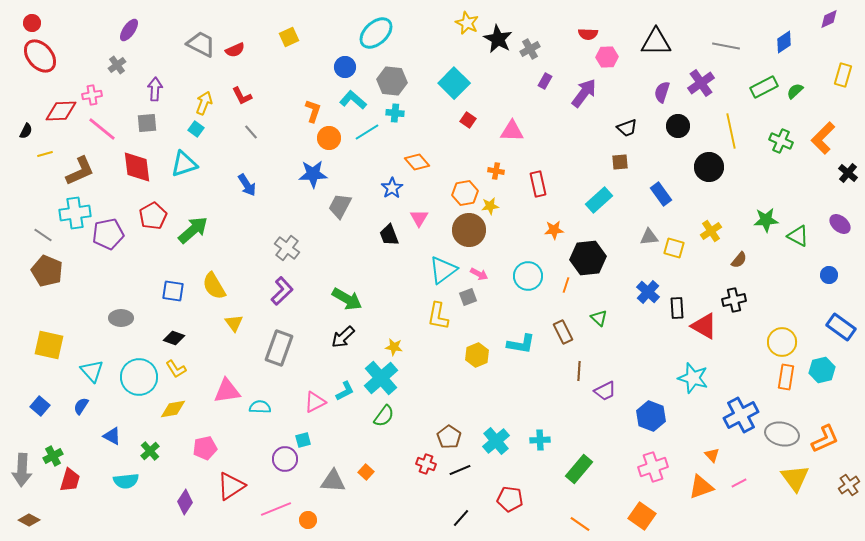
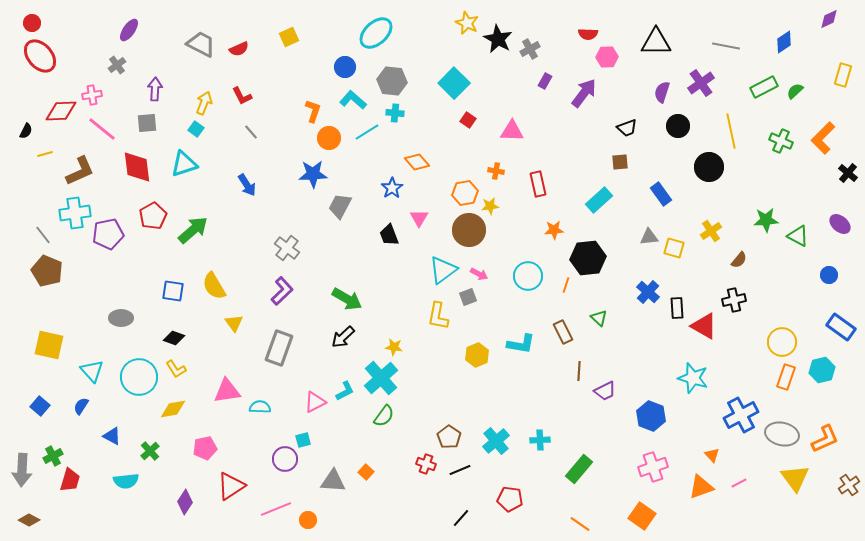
red semicircle at (235, 50): moved 4 px right, 1 px up
gray line at (43, 235): rotated 18 degrees clockwise
orange rectangle at (786, 377): rotated 10 degrees clockwise
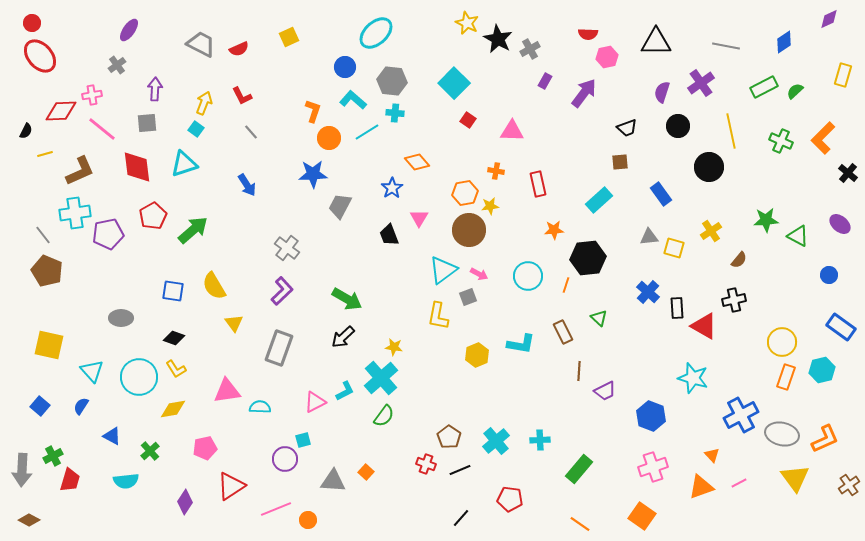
pink hexagon at (607, 57): rotated 10 degrees counterclockwise
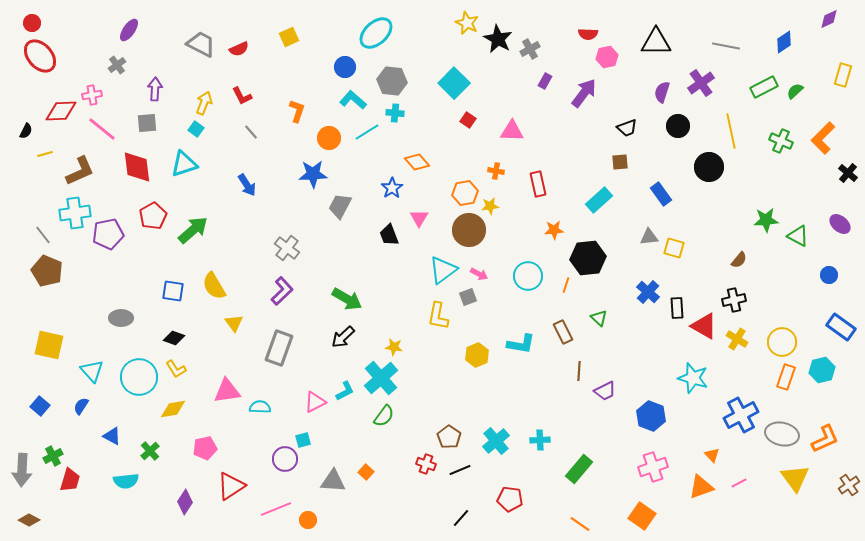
orange L-shape at (313, 111): moved 16 px left
yellow cross at (711, 231): moved 26 px right, 108 px down; rotated 25 degrees counterclockwise
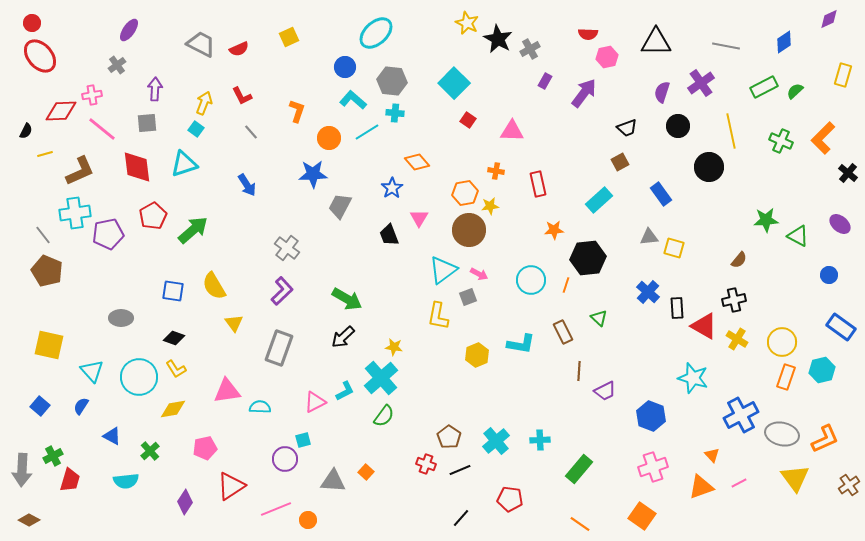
brown square at (620, 162): rotated 24 degrees counterclockwise
cyan circle at (528, 276): moved 3 px right, 4 px down
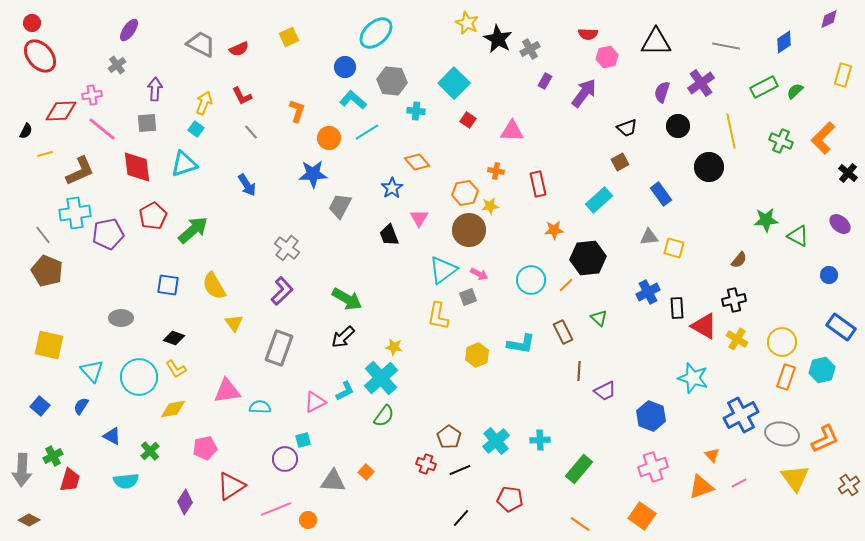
cyan cross at (395, 113): moved 21 px right, 2 px up
orange line at (566, 285): rotated 28 degrees clockwise
blue square at (173, 291): moved 5 px left, 6 px up
blue cross at (648, 292): rotated 20 degrees clockwise
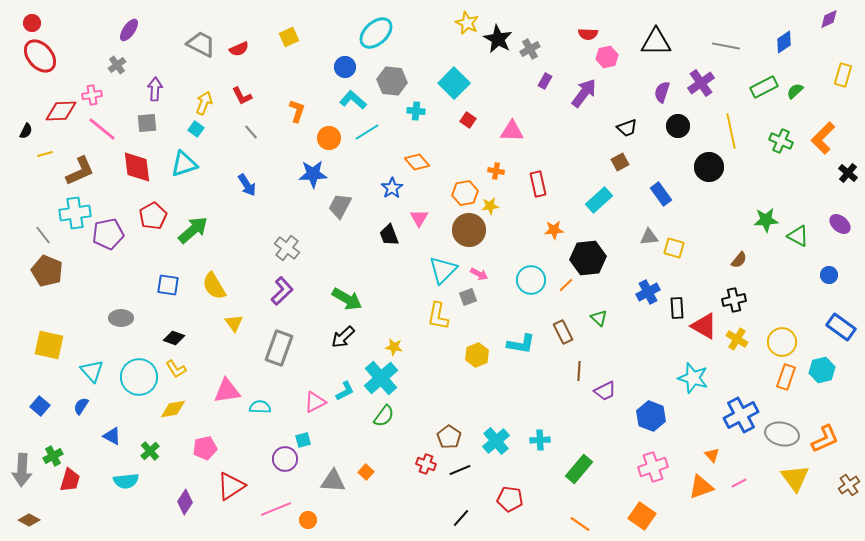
cyan triangle at (443, 270): rotated 8 degrees counterclockwise
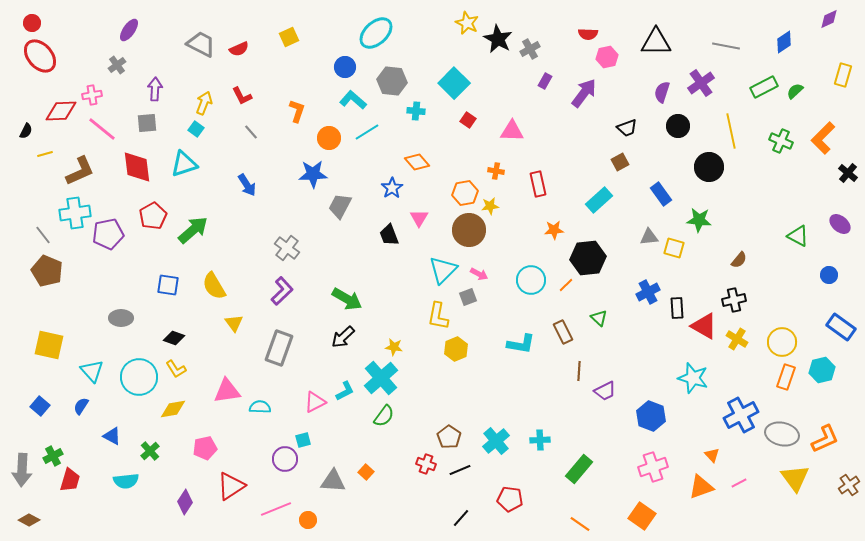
green star at (766, 220): moved 67 px left; rotated 10 degrees clockwise
yellow hexagon at (477, 355): moved 21 px left, 6 px up
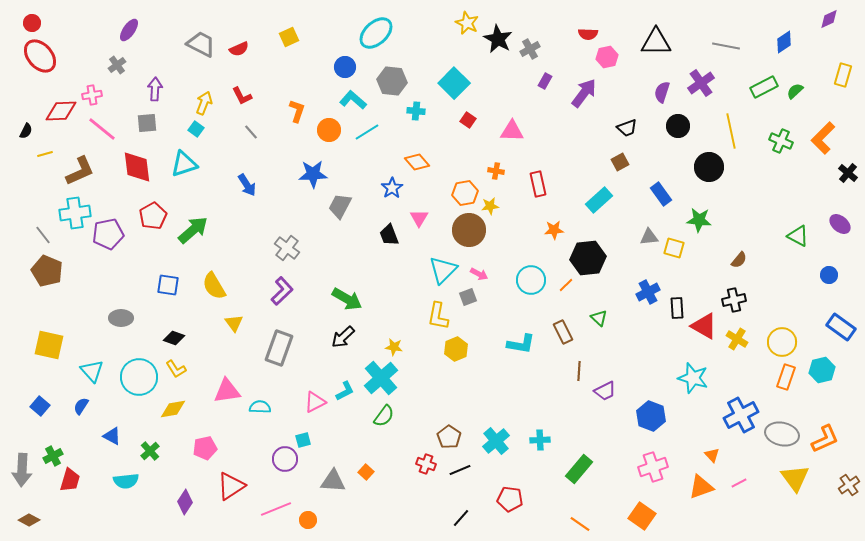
orange circle at (329, 138): moved 8 px up
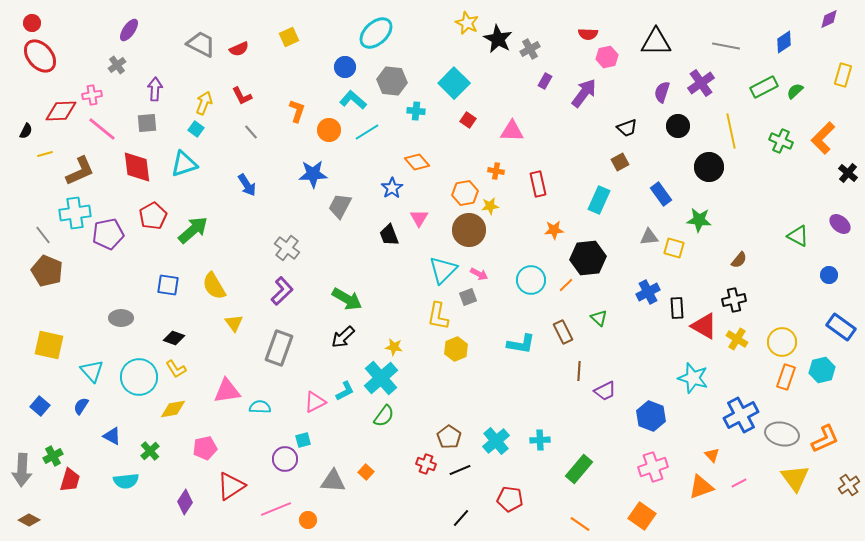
cyan rectangle at (599, 200): rotated 24 degrees counterclockwise
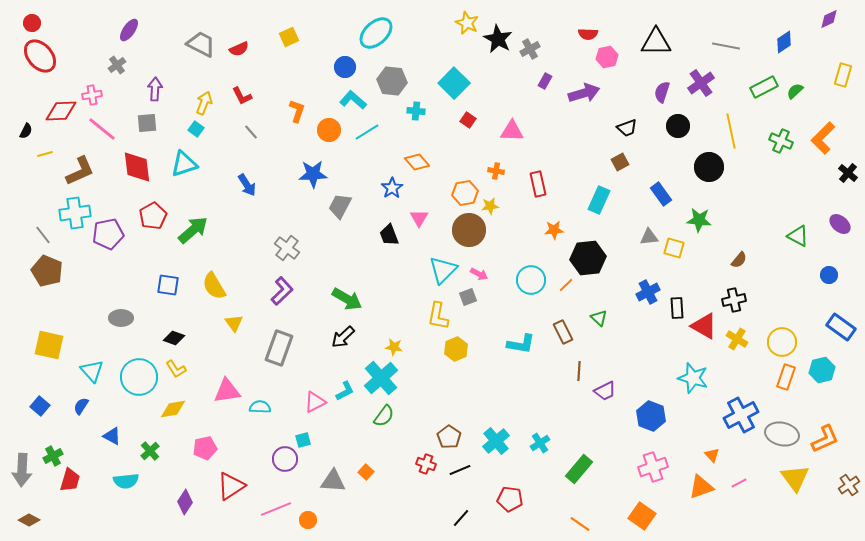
purple arrow at (584, 93): rotated 36 degrees clockwise
cyan cross at (540, 440): moved 3 px down; rotated 30 degrees counterclockwise
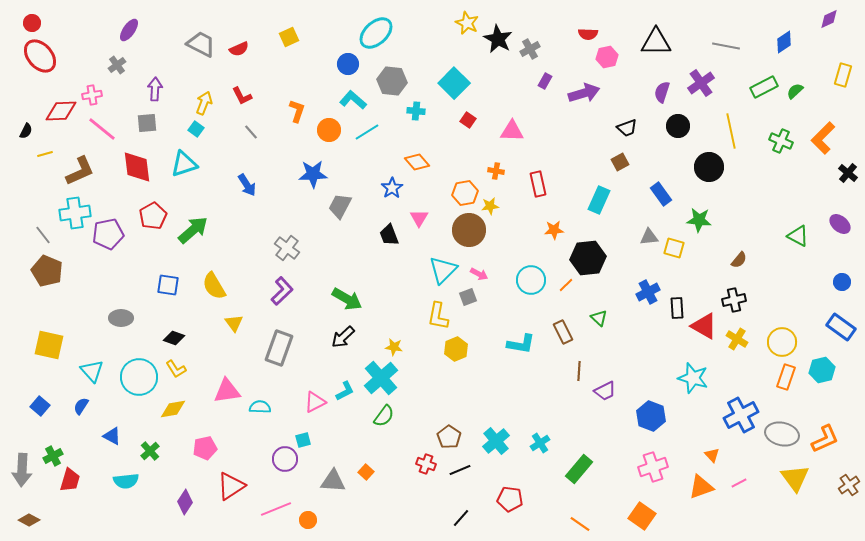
blue circle at (345, 67): moved 3 px right, 3 px up
blue circle at (829, 275): moved 13 px right, 7 px down
